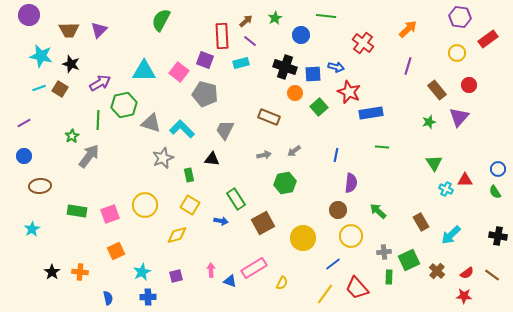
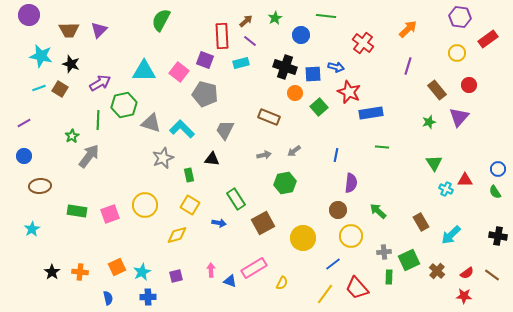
blue arrow at (221, 221): moved 2 px left, 2 px down
orange square at (116, 251): moved 1 px right, 16 px down
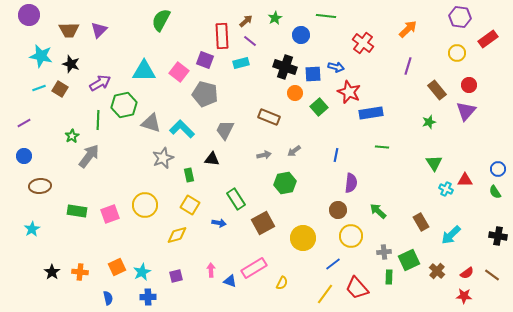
purple triangle at (459, 117): moved 7 px right, 6 px up
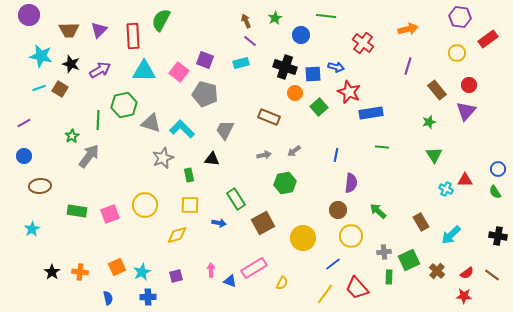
brown arrow at (246, 21): rotated 72 degrees counterclockwise
orange arrow at (408, 29): rotated 30 degrees clockwise
red rectangle at (222, 36): moved 89 px left
purple arrow at (100, 83): moved 13 px up
green triangle at (434, 163): moved 8 px up
yellow square at (190, 205): rotated 30 degrees counterclockwise
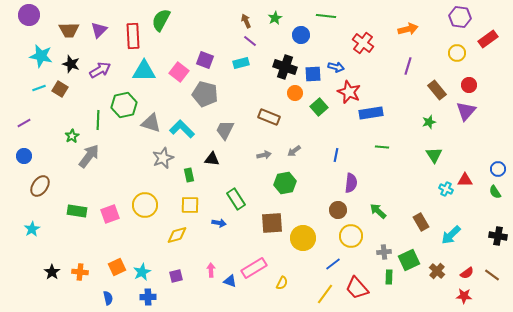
brown ellipse at (40, 186): rotated 50 degrees counterclockwise
brown square at (263, 223): moved 9 px right; rotated 25 degrees clockwise
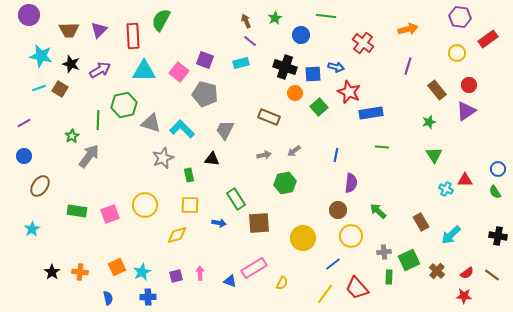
purple triangle at (466, 111): rotated 15 degrees clockwise
brown square at (272, 223): moved 13 px left
pink arrow at (211, 270): moved 11 px left, 3 px down
